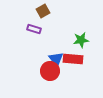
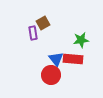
brown square: moved 12 px down
purple rectangle: moved 1 px left, 4 px down; rotated 64 degrees clockwise
red circle: moved 1 px right, 4 px down
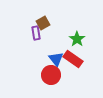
purple rectangle: moved 3 px right
green star: moved 4 px left, 1 px up; rotated 28 degrees counterclockwise
red rectangle: rotated 30 degrees clockwise
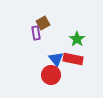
red rectangle: rotated 24 degrees counterclockwise
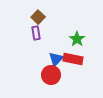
brown square: moved 5 px left, 6 px up; rotated 16 degrees counterclockwise
blue triangle: rotated 21 degrees clockwise
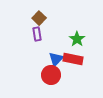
brown square: moved 1 px right, 1 px down
purple rectangle: moved 1 px right, 1 px down
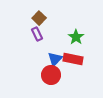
purple rectangle: rotated 16 degrees counterclockwise
green star: moved 1 px left, 2 px up
blue triangle: moved 1 px left
